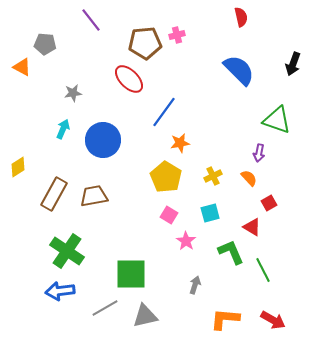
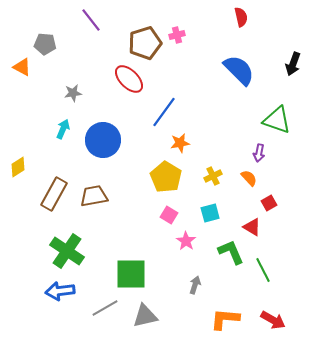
brown pentagon: rotated 12 degrees counterclockwise
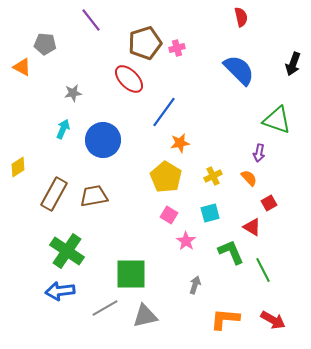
pink cross: moved 13 px down
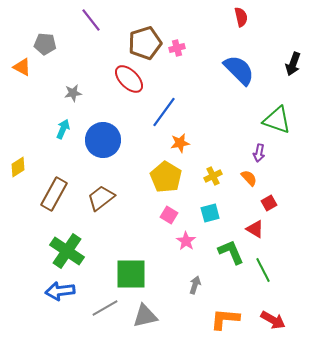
brown trapezoid: moved 7 px right, 2 px down; rotated 28 degrees counterclockwise
red triangle: moved 3 px right, 2 px down
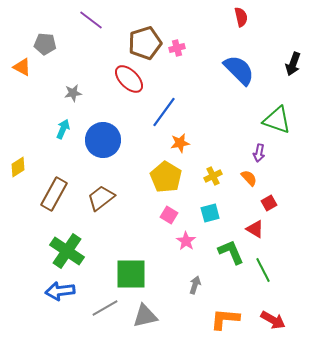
purple line: rotated 15 degrees counterclockwise
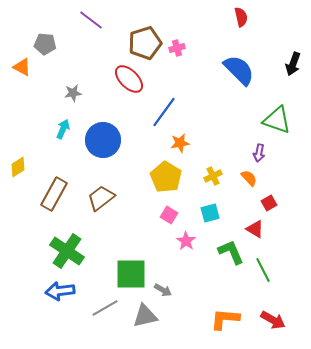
gray arrow: moved 32 px left, 5 px down; rotated 102 degrees clockwise
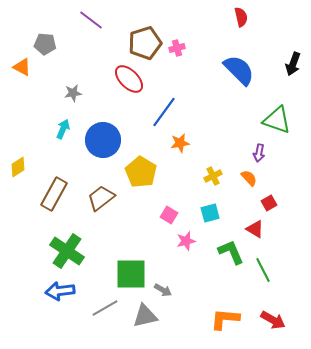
yellow pentagon: moved 25 px left, 5 px up
pink star: rotated 24 degrees clockwise
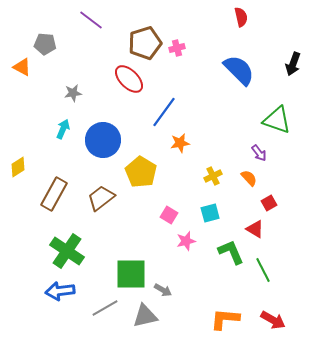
purple arrow: rotated 48 degrees counterclockwise
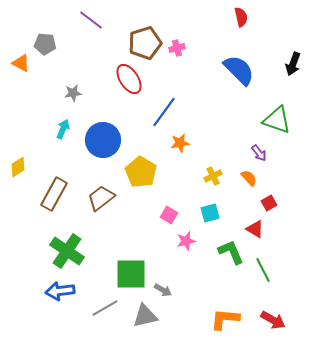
orange triangle: moved 1 px left, 4 px up
red ellipse: rotated 12 degrees clockwise
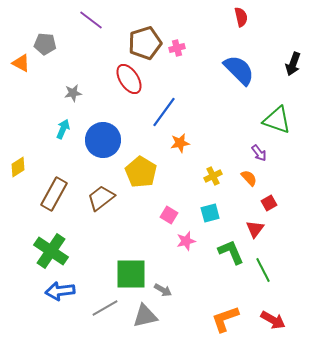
red triangle: rotated 36 degrees clockwise
green cross: moved 16 px left
orange L-shape: rotated 24 degrees counterclockwise
